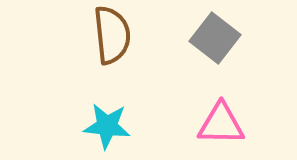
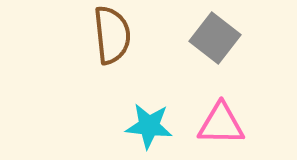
cyan star: moved 42 px right
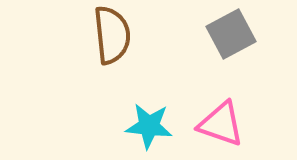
gray square: moved 16 px right, 4 px up; rotated 24 degrees clockwise
pink triangle: rotated 18 degrees clockwise
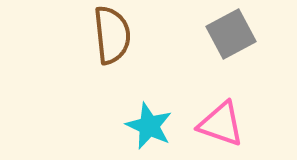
cyan star: rotated 18 degrees clockwise
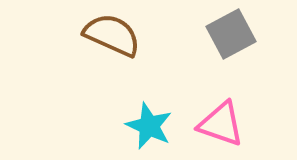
brown semicircle: rotated 60 degrees counterclockwise
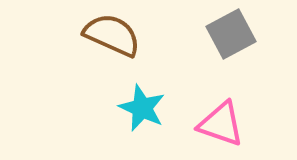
cyan star: moved 7 px left, 18 px up
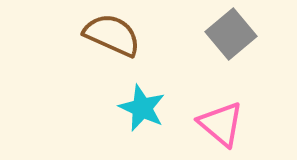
gray square: rotated 12 degrees counterclockwise
pink triangle: rotated 21 degrees clockwise
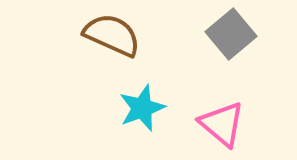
cyan star: rotated 27 degrees clockwise
pink triangle: moved 1 px right
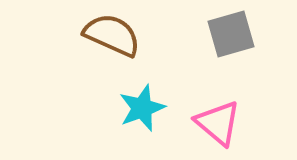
gray square: rotated 24 degrees clockwise
pink triangle: moved 4 px left, 1 px up
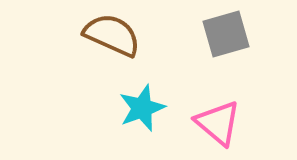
gray square: moved 5 px left
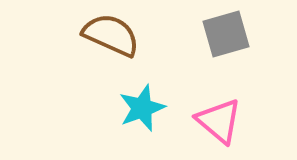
brown semicircle: moved 1 px left
pink triangle: moved 1 px right, 2 px up
